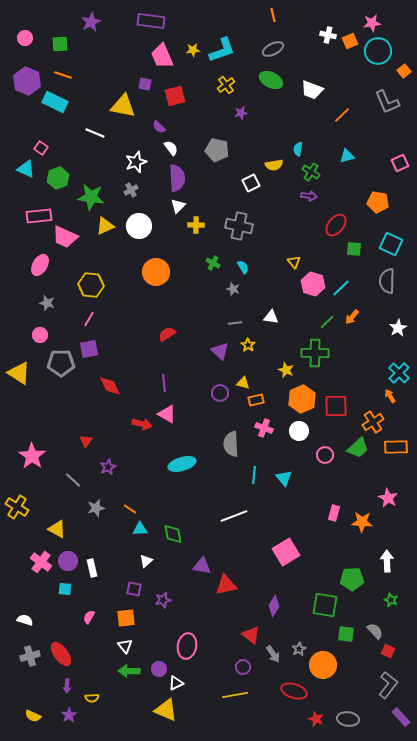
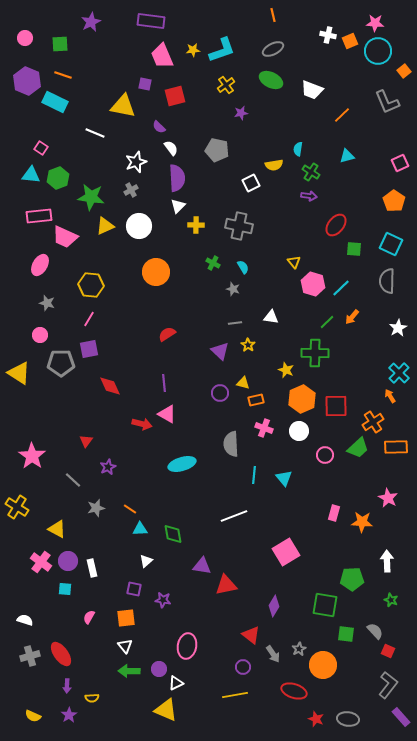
pink star at (372, 23): moved 3 px right; rotated 12 degrees clockwise
cyan triangle at (26, 169): moved 5 px right, 6 px down; rotated 18 degrees counterclockwise
orange pentagon at (378, 202): moved 16 px right, 1 px up; rotated 25 degrees clockwise
purple star at (163, 600): rotated 21 degrees clockwise
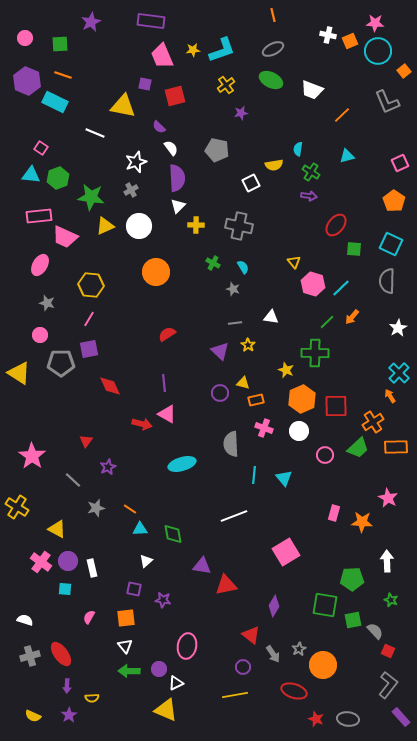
green square at (346, 634): moved 7 px right, 14 px up; rotated 18 degrees counterclockwise
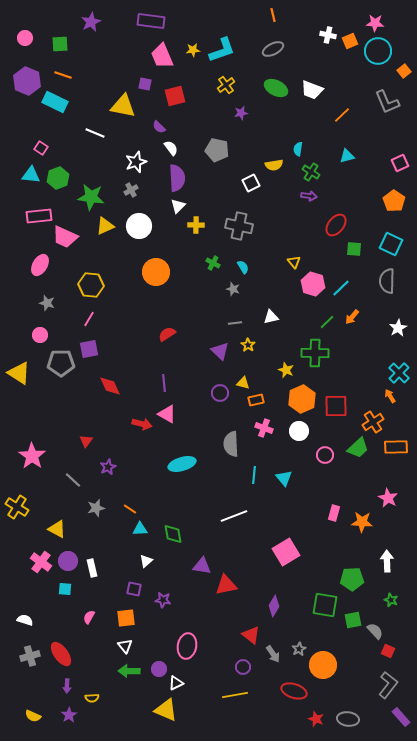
green ellipse at (271, 80): moved 5 px right, 8 px down
white triangle at (271, 317): rotated 21 degrees counterclockwise
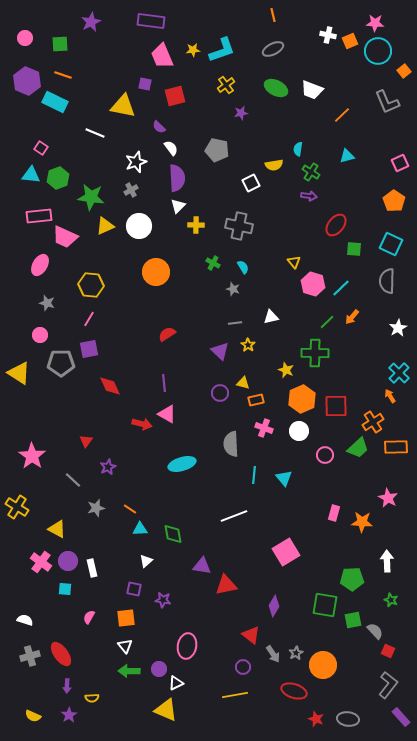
gray star at (299, 649): moved 3 px left, 4 px down
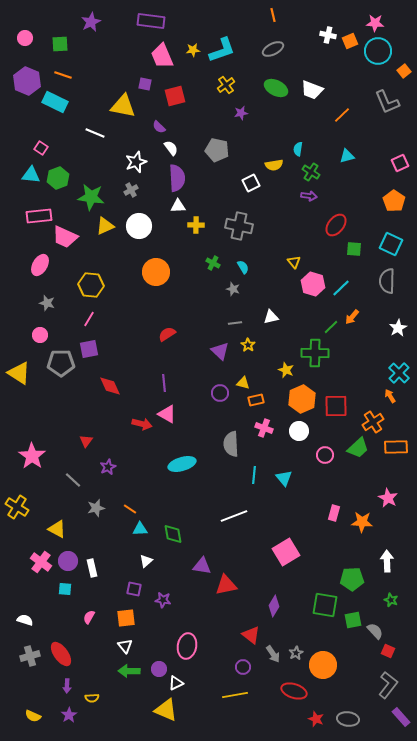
white triangle at (178, 206): rotated 42 degrees clockwise
green line at (327, 322): moved 4 px right, 5 px down
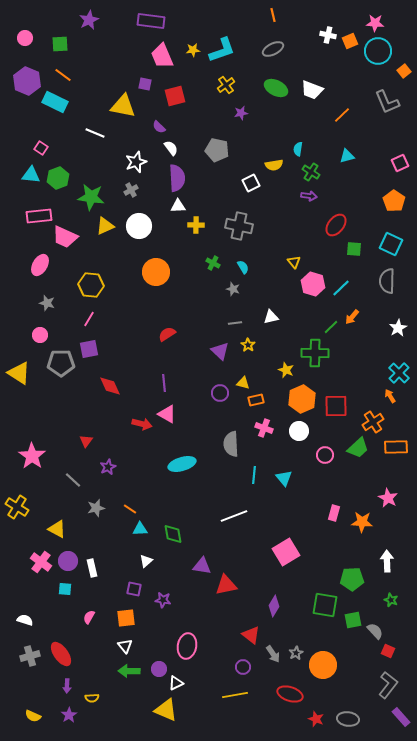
purple star at (91, 22): moved 2 px left, 2 px up
orange line at (63, 75): rotated 18 degrees clockwise
red ellipse at (294, 691): moved 4 px left, 3 px down
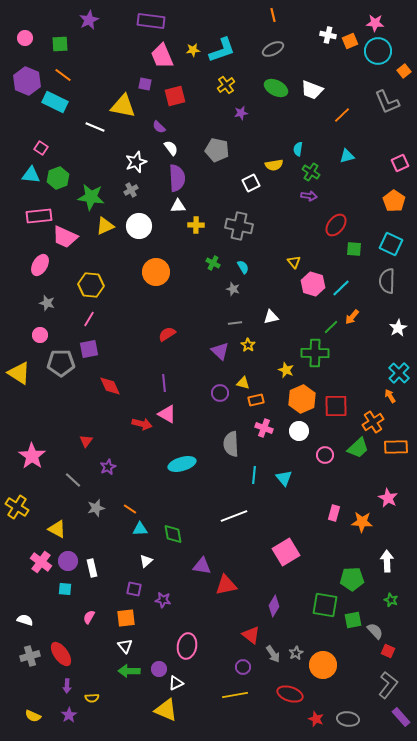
white line at (95, 133): moved 6 px up
